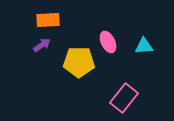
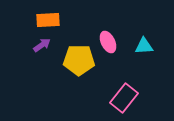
yellow pentagon: moved 2 px up
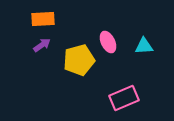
orange rectangle: moved 5 px left, 1 px up
yellow pentagon: rotated 16 degrees counterclockwise
pink rectangle: rotated 28 degrees clockwise
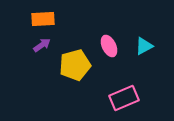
pink ellipse: moved 1 px right, 4 px down
cyan triangle: rotated 24 degrees counterclockwise
yellow pentagon: moved 4 px left, 5 px down
